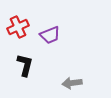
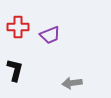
red cross: rotated 25 degrees clockwise
black L-shape: moved 10 px left, 5 px down
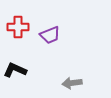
black L-shape: rotated 80 degrees counterclockwise
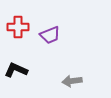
black L-shape: moved 1 px right
gray arrow: moved 2 px up
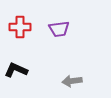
red cross: moved 2 px right
purple trapezoid: moved 9 px right, 6 px up; rotated 15 degrees clockwise
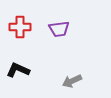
black L-shape: moved 2 px right
gray arrow: rotated 18 degrees counterclockwise
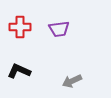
black L-shape: moved 1 px right, 1 px down
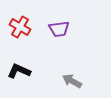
red cross: rotated 30 degrees clockwise
gray arrow: rotated 54 degrees clockwise
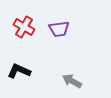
red cross: moved 4 px right
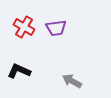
purple trapezoid: moved 3 px left, 1 px up
